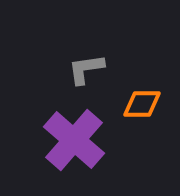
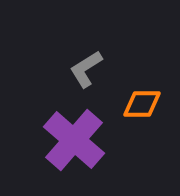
gray L-shape: rotated 24 degrees counterclockwise
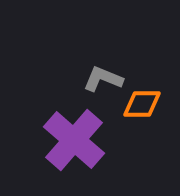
gray L-shape: moved 17 px right, 10 px down; rotated 54 degrees clockwise
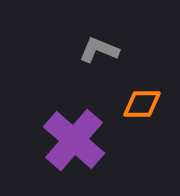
gray L-shape: moved 4 px left, 29 px up
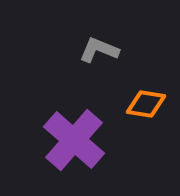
orange diamond: moved 4 px right; rotated 9 degrees clockwise
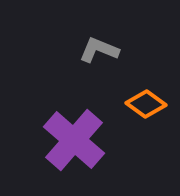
orange diamond: rotated 27 degrees clockwise
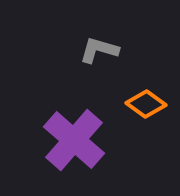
gray L-shape: rotated 6 degrees counterclockwise
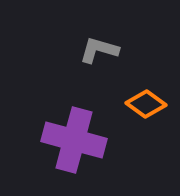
purple cross: rotated 26 degrees counterclockwise
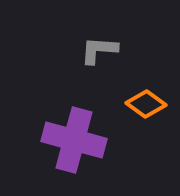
gray L-shape: rotated 12 degrees counterclockwise
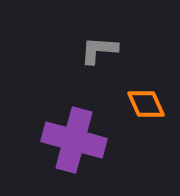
orange diamond: rotated 30 degrees clockwise
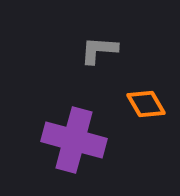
orange diamond: rotated 6 degrees counterclockwise
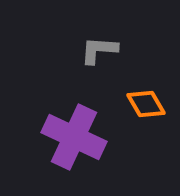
purple cross: moved 3 px up; rotated 10 degrees clockwise
